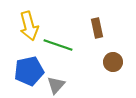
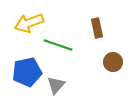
yellow arrow: moved 3 px up; rotated 84 degrees clockwise
blue pentagon: moved 2 px left, 1 px down
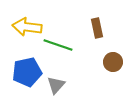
yellow arrow: moved 2 px left, 4 px down; rotated 28 degrees clockwise
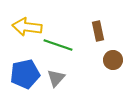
brown rectangle: moved 1 px right, 3 px down
brown circle: moved 2 px up
blue pentagon: moved 2 px left, 2 px down
gray triangle: moved 7 px up
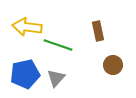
brown circle: moved 5 px down
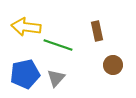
yellow arrow: moved 1 px left
brown rectangle: moved 1 px left
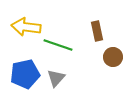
brown circle: moved 8 px up
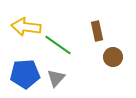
green line: rotated 16 degrees clockwise
blue pentagon: rotated 8 degrees clockwise
